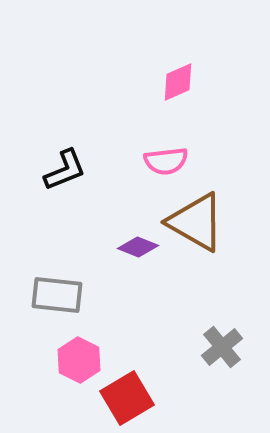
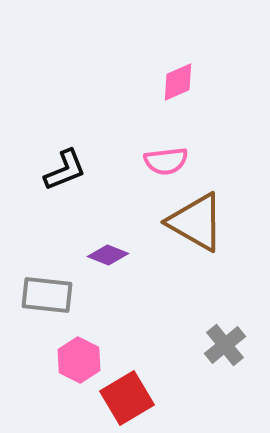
purple diamond: moved 30 px left, 8 px down
gray rectangle: moved 10 px left
gray cross: moved 3 px right, 2 px up
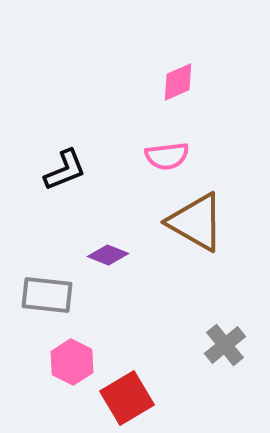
pink semicircle: moved 1 px right, 5 px up
pink hexagon: moved 7 px left, 2 px down
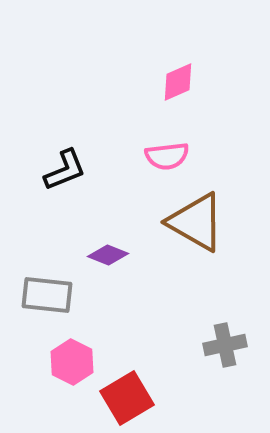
gray cross: rotated 27 degrees clockwise
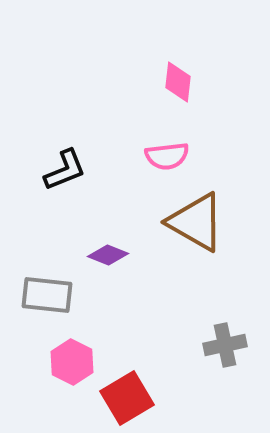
pink diamond: rotated 60 degrees counterclockwise
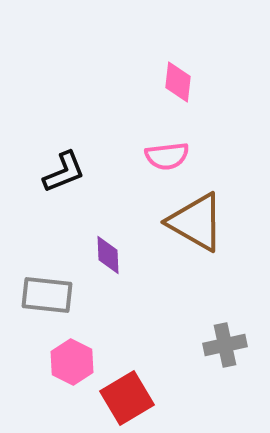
black L-shape: moved 1 px left, 2 px down
purple diamond: rotated 66 degrees clockwise
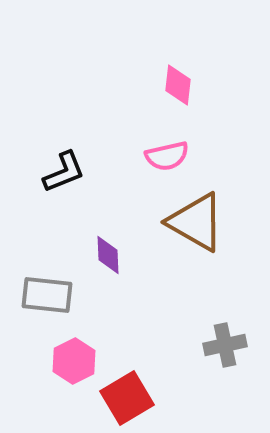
pink diamond: moved 3 px down
pink semicircle: rotated 6 degrees counterclockwise
pink hexagon: moved 2 px right, 1 px up; rotated 6 degrees clockwise
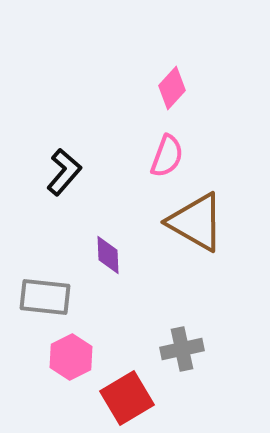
pink diamond: moved 6 px left, 3 px down; rotated 36 degrees clockwise
pink semicircle: rotated 57 degrees counterclockwise
black L-shape: rotated 27 degrees counterclockwise
gray rectangle: moved 2 px left, 2 px down
gray cross: moved 43 px left, 4 px down
pink hexagon: moved 3 px left, 4 px up
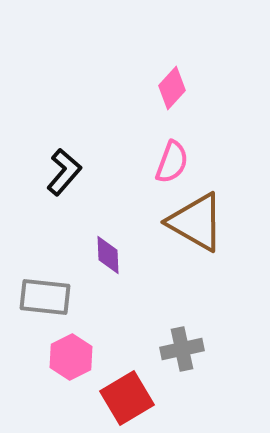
pink semicircle: moved 5 px right, 6 px down
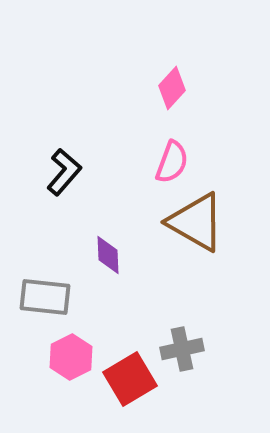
red square: moved 3 px right, 19 px up
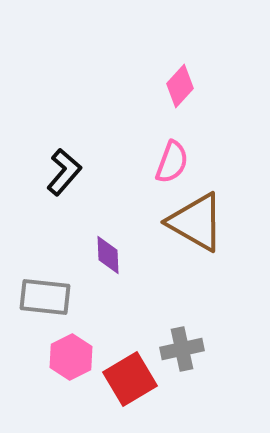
pink diamond: moved 8 px right, 2 px up
